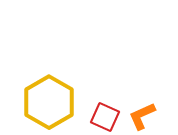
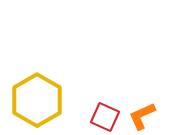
yellow hexagon: moved 12 px left, 2 px up
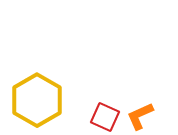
orange L-shape: moved 2 px left
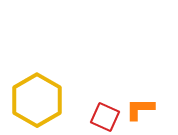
orange L-shape: moved 7 px up; rotated 24 degrees clockwise
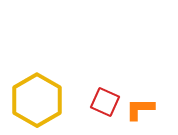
red square: moved 15 px up
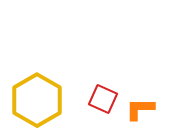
red square: moved 2 px left, 3 px up
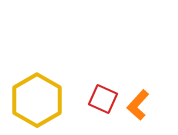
orange L-shape: moved 2 px left, 4 px up; rotated 48 degrees counterclockwise
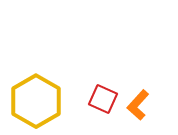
yellow hexagon: moved 1 px left, 1 px down
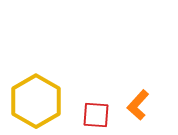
red square: moved 7 px left, 16 px down; rotated 20 degrees counterclockwise
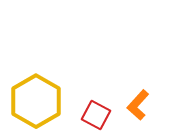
red square: rotated 24 degrees clockwise
